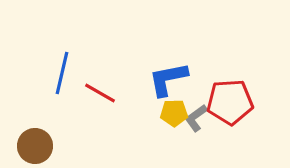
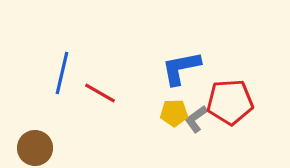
blue L-shape: moved 13 px right, 11 px up
gray L-shape: moved 1 px down
brown circle: moved 2 px down
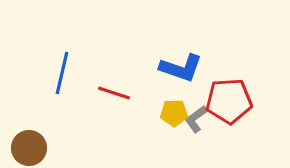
blue L-shape: rotated 150 degrees counterclockwise
red line: moved 14 px right; rotated 12 degrees counterclockwise
red pentagon: moved 1 px left, 1 px up
brown circle: moved 6 px left
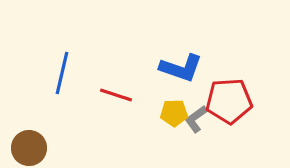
red line: moved 2 px right, 2 px down
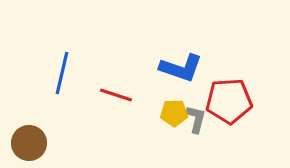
gray L-shape: rotated 140 degrees clockwise
brown circle: moved 5 px up
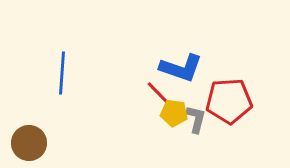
blue line: rotated 9 degrees counterclockwise
red line: moved 44 px right; rotated 28 degrees clockwise
yellow pentagon: rotated 8 degrees clockwise
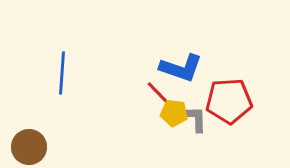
gray L-shape: rotated 16 degrees counterclockwise
brown circle: moved 4 px down
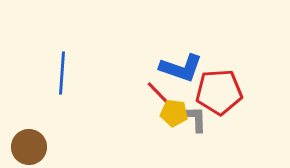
red pentagon: moved 10 px left, 9 px up
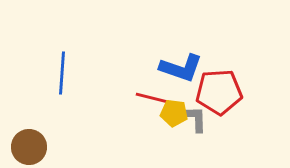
red line: moved 8 px left, 3 px down; rotated 32 degrees counterclockwise
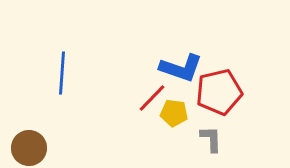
red pentagon: rotated 9 degrees counterclockwise
red line: rotated 60 degrees counterclockwise
gray L-shape: moved 15 px right, 20 px down
brown circle: moved 1 px down
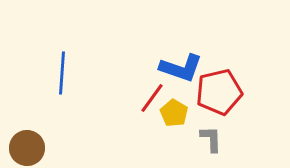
red line: rotated 8 degrees counterclockwise
yellow pentagon: rotated 24 degrees clockwise
brown circle: moved 2 px left
